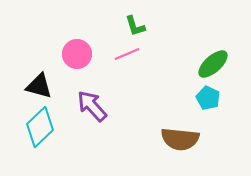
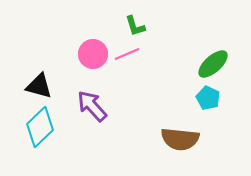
pink circle: moved 16 px right
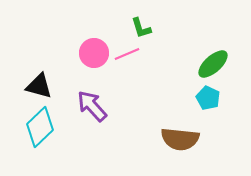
green L-shape: moved 6 px right, 2 px down
pink circle: moved 1 px right, 1 px up
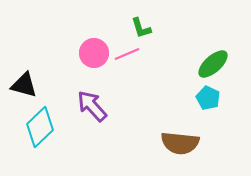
black triangle: moved 15 px left, 1 px up
brown semicircle: moved 4 px down
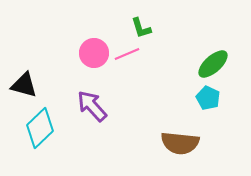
cyan diamond: moved 1 px down
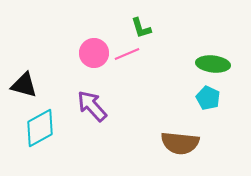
green ellipse: rotated 48 degrees clockwise
cyan diamond: rotated 15 degrees clockwise
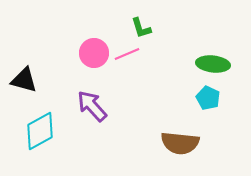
black triangle: moved 5 px up
cyan diamond: moved 3 px down
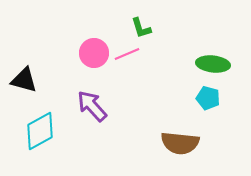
cyan pentagon: rotated 10 degrees counterclockwise
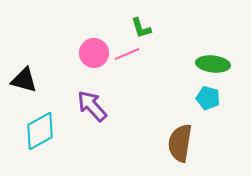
brown semicircle: rotated 93 degrees clockwise
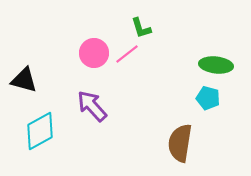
pink line: rotated 15 degrees counterclockwise
green ellipse: moved 3 px right, 1 px down
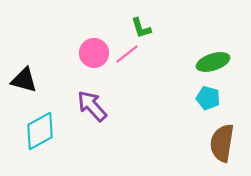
green ellipse: moved 3 px left, 3 px up; rotated 24 degrees counterclockwise
brown semicircle: moved 42 px right
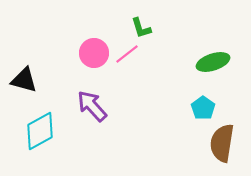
cyan pentagon: moved 5 px left, 10 px down; rotated 20 degrees clockwise
